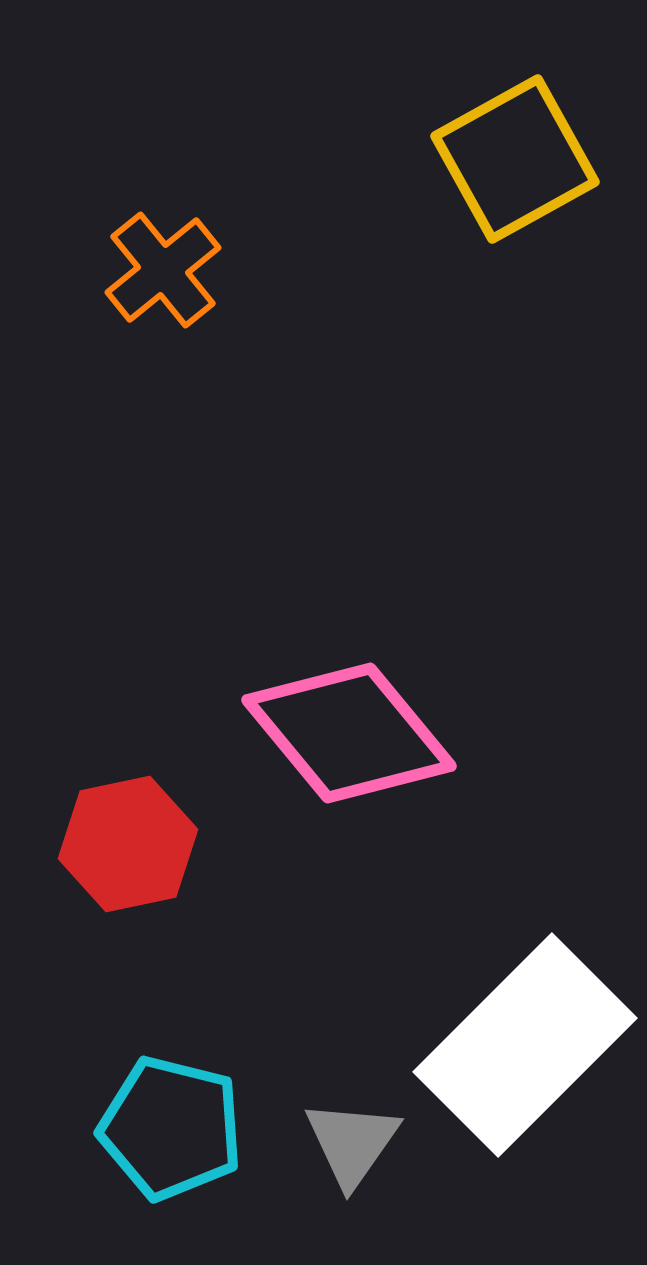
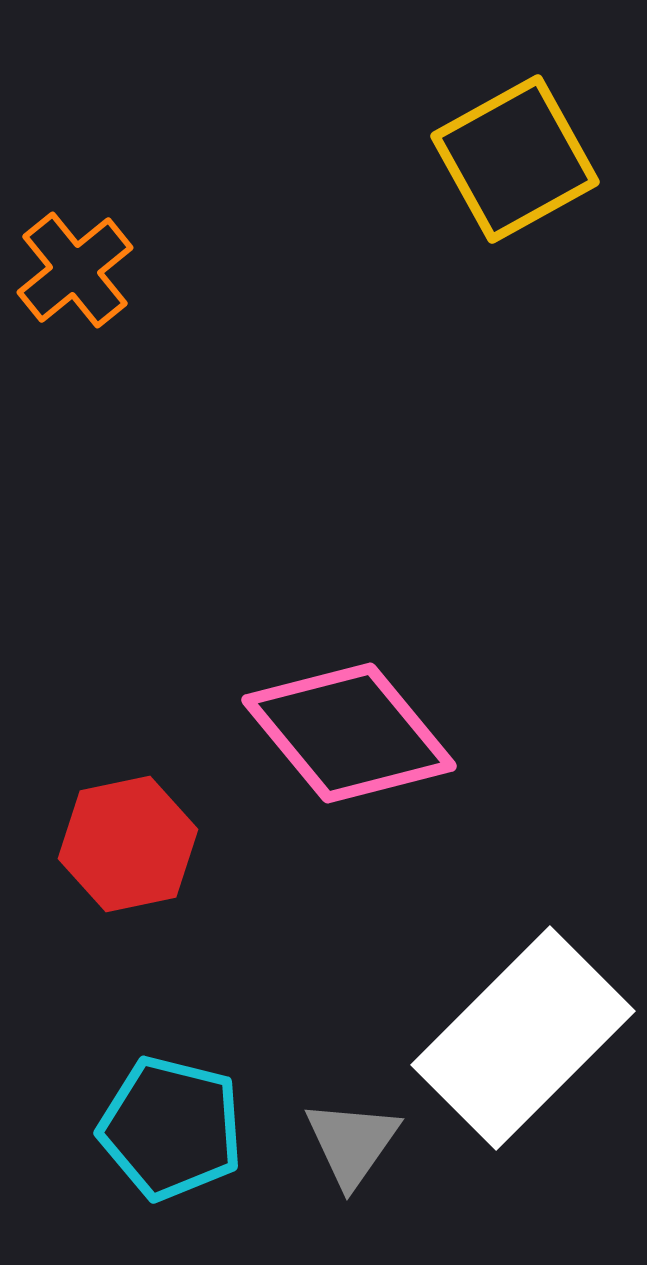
orange cross: moved 88 px left
white rectangle: moved 2 px left, 7 px up
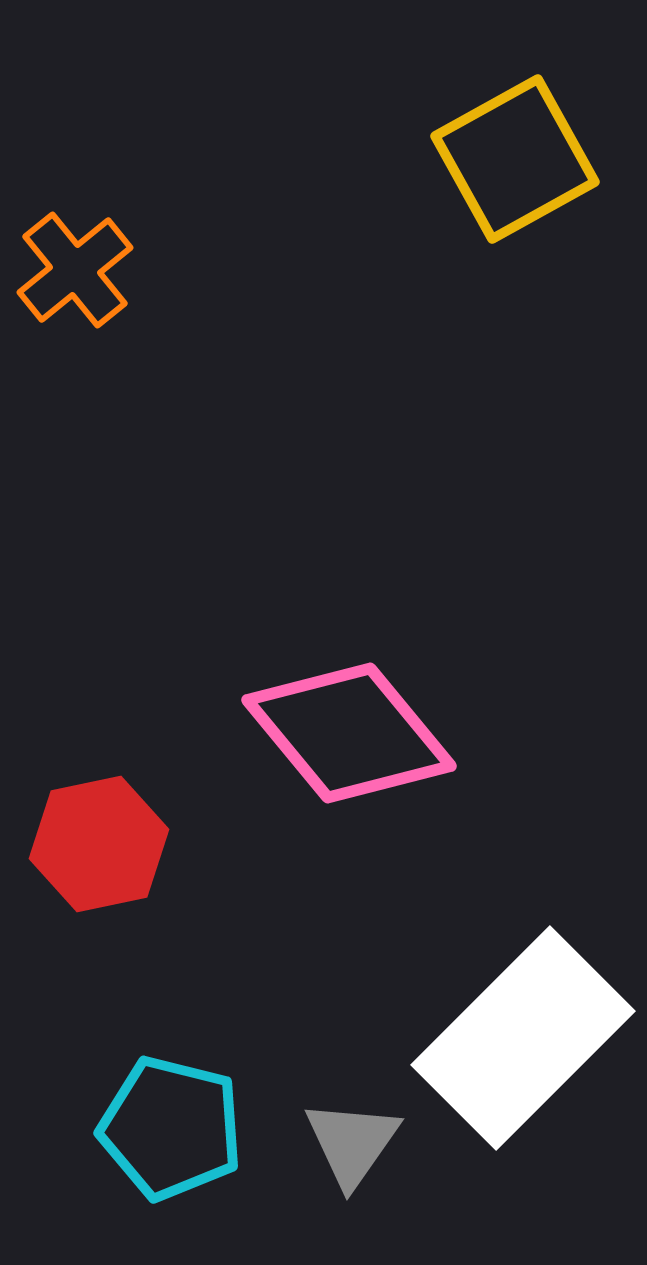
red hexagon: moved 29 px left
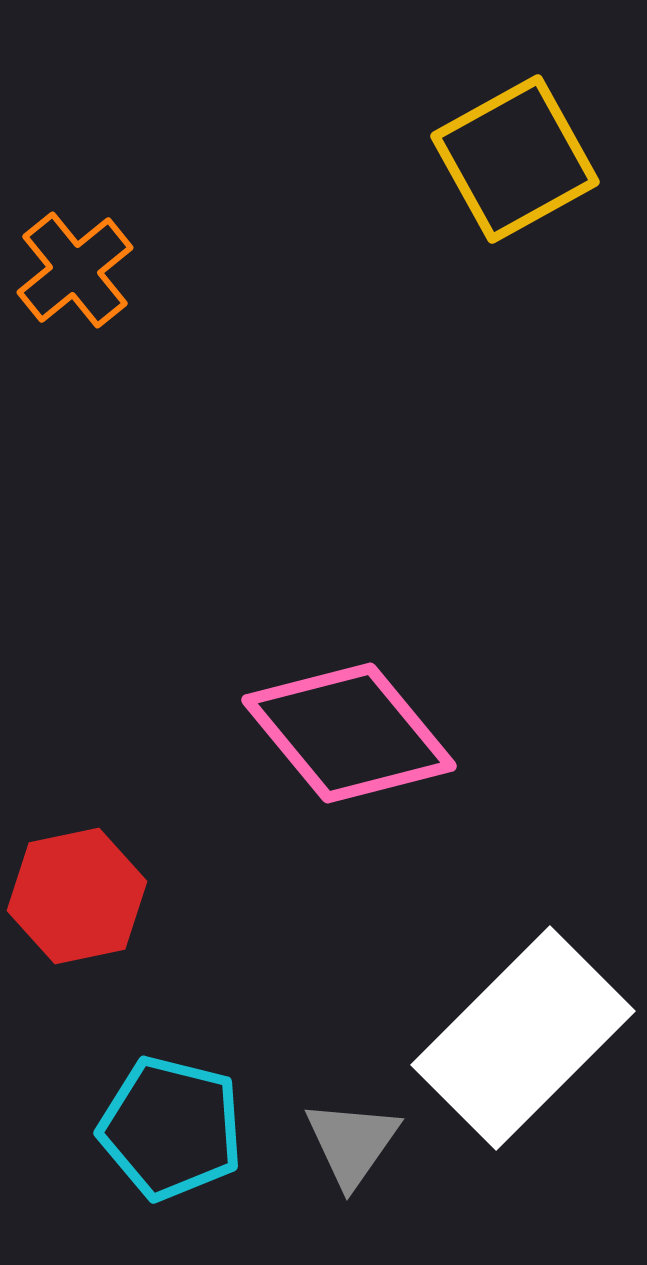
red hexagon: moved 22 px left, 52 px down
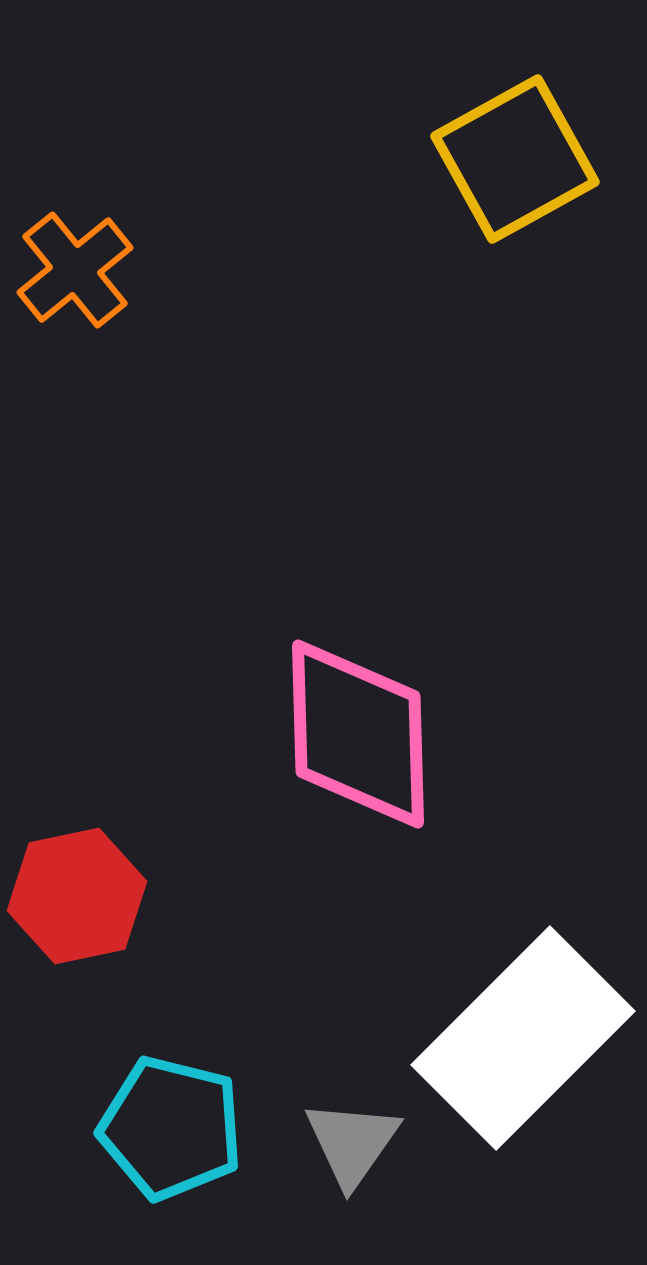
pink diamond: moved 9 px right, 1 px down; rotated 38 degrees clockwise
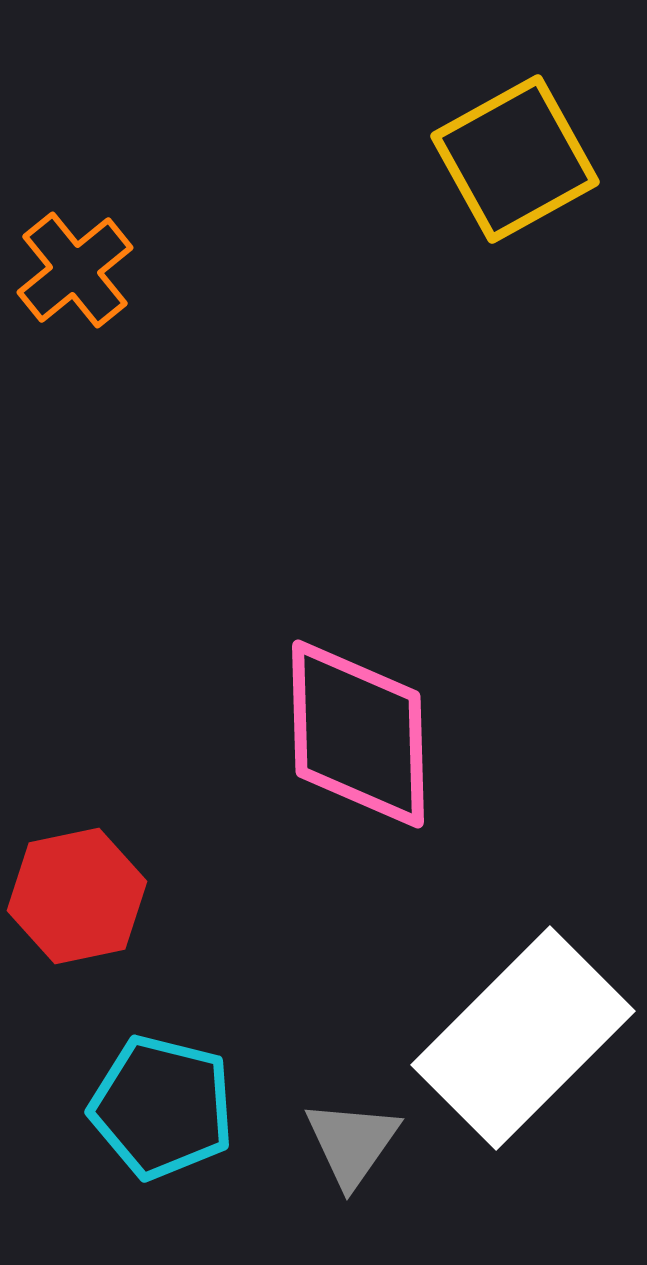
cyan pentagon: moved 9 px left, 21 px up
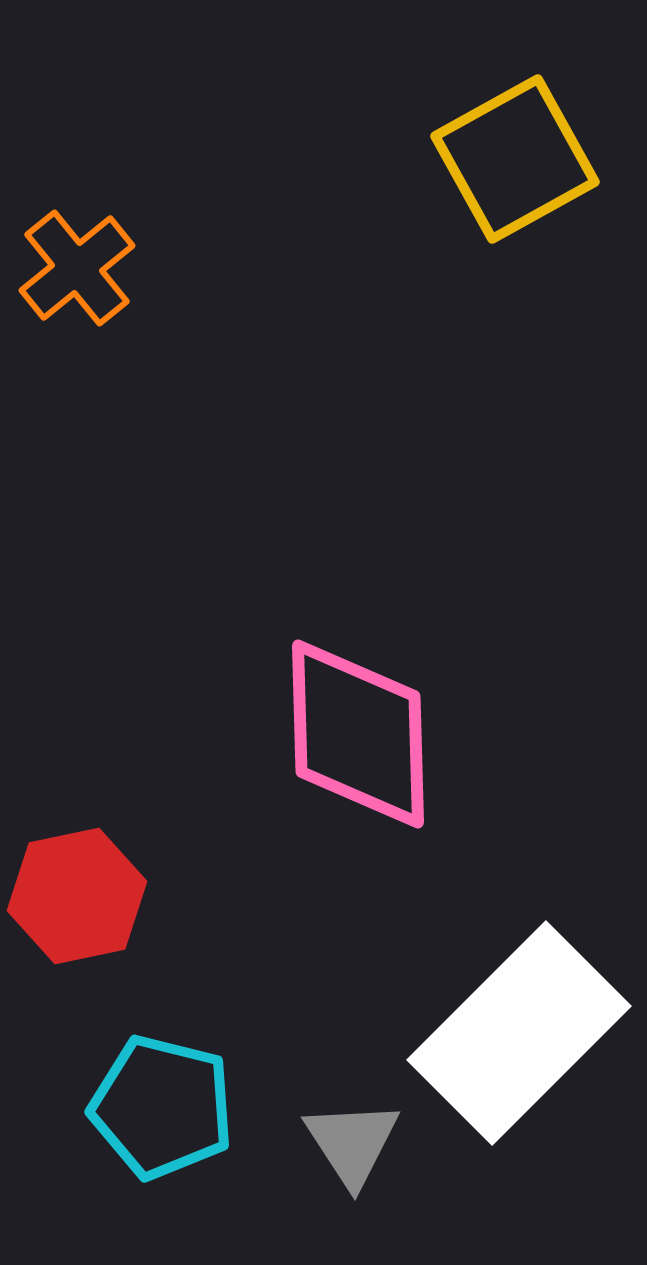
orange cross: moved 2 px right, 2 px up
white rectangle: moved 4 px left, 5 px up
gray triangle: rotated 8 degrees counterclockwise
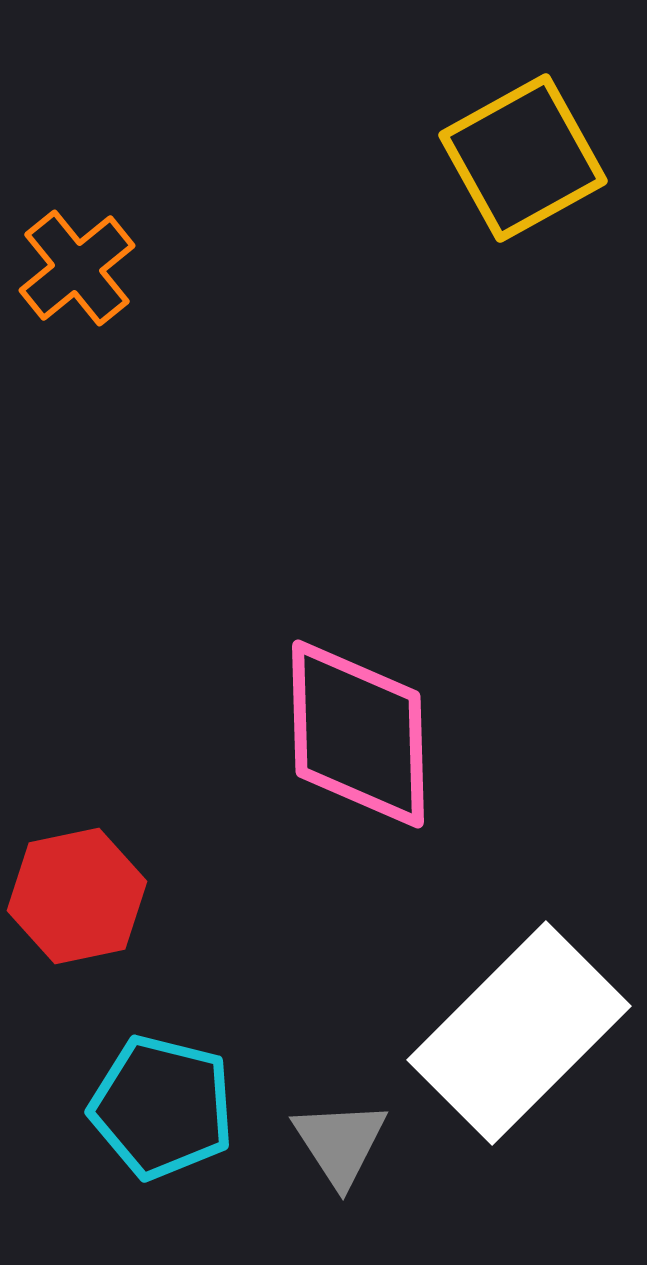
yellow square: moved 8 px right, 1 px up
gray triangle: moved 12 px left
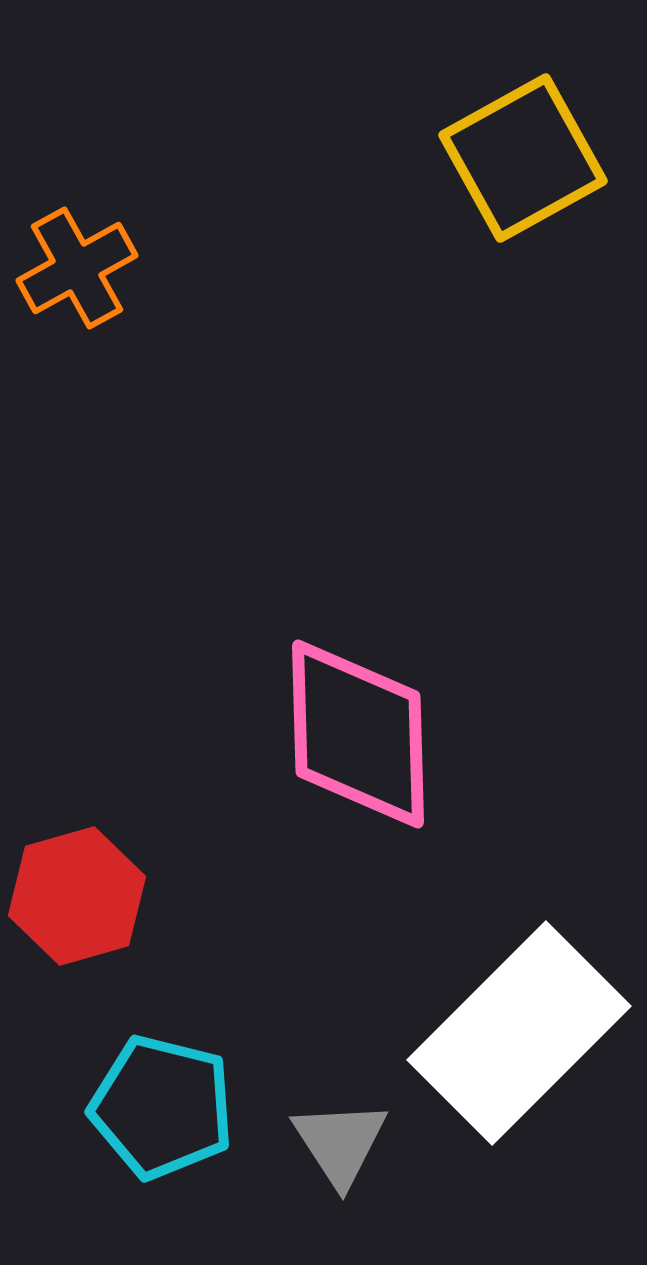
orange cross: rotated 10 degrees clockwise
red hexagon: rotated 4 degrees counterclockwise
